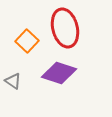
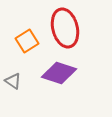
orange square: rotated 15 degrees clockwise
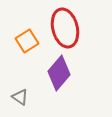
purple diamond: rotated 68 degrees counterclockwise
gray triangle: moved 7 px right, 16 px down
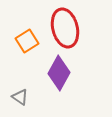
purple diamond: rotated 12 degrees counterclockwise
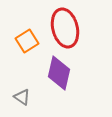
purple diamond: rotated 16 degrees counterclockwise
gray triangle: moved 2 px right
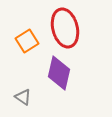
gray triangle: moved 1 px right
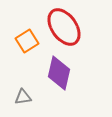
red ellipse: moved 1 px left, 1 px up; rotated 21 degrees counterclockwise
gray triangle: rotated 42 degrees counterclockwise
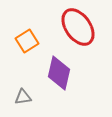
red ellipse: moved 14 px right
